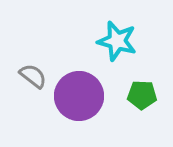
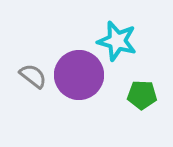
purple circle: moved 21 px up
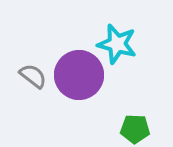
cyan star: moved 3 px down
green pentagon: moved 7 px left, 34 px down
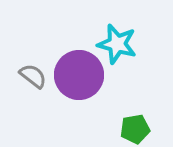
green pentagon: rotated 12 degrees counterclockwise
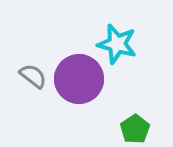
purple circle: moved 4 px down
green pentagon: rotated 24 degrees counterclockwise
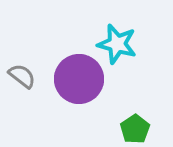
gray semicircle: moved 11 px left
